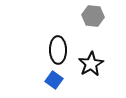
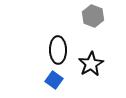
gray hexagon: rotated 15 degrees clockwise
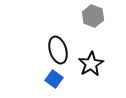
black ellipse: rotated 16 degrees counterclockwise
blue square: moved 1 px up
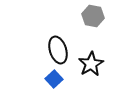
gray hexagon: rotated 10 degrees counterclockwise
blue square: rotated 12 degrees clockwise
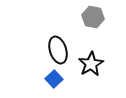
gray hexagon: moved 1 px down
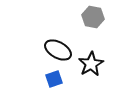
black ellipse: rotated 44 degrees counterclockwise
blue square: rotated 24 degrees clockwise
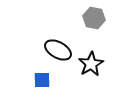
gray hexagon: moved 1 px right, 1 px down
blue square: moved 12 px left, 1 px down; rotated 18 degrees clockwise
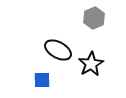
gray hexagon: rotated 25 degrees clockwise
